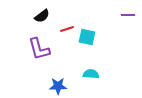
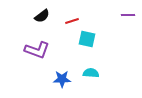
red line: moved 5 px right, 8 px up
cyan square: moved 2 px down
purple L-shape: moved 2 px left, 1 px down; rotated 55 degrees counterclockwise
cyan semicircle: moved 1 px up
blue star: moved 4 px right, 7 px up
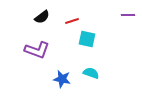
black semicircle: moved 1 px down
cyan semicircle: rotated 14 degrees clockwise
blue star: rotated 12 degrees clockwise
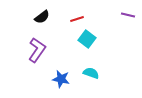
purple line: rotated 16 degrees clockwise
red line: moved 5 px right, 2 px up
cyan square: rotated 24 degrees clockwise
purple L-shape: rotated 75 degrees counterclockwise
blue star: moved 1 px left
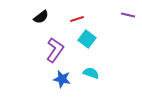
black semicircle: moved 1 px left
purple L-shape: moved 18 px right
blue star: moved 1 px right
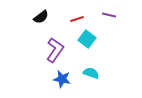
purple line: moved 19 px left
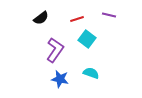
black semicircle: moved 1 px down
blue star: moved 2 px left
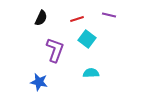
black semicircle: rotated 28 degrees counterclockwise
purple L-shape: rotated 15 degrees counterclockwise
cyan semicircle: rotated 21 degrees counterclockwise
blue star: moved 21 px left, 3 px down
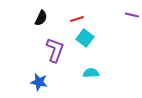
purple line: moved 23 px right
cyan square: moved 2 px left, 1 px up
